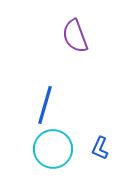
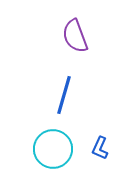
blue line: moved 19 px right, 10 px up
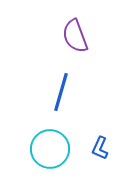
blue line: moved 3 px left, 3 px up
cyan circle: moved 3 px left
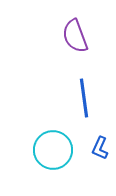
blue line: moved 23 px right, 6 px down; rotated 24 degrees counterclockwise
cyan circle: moved 3 px right, 1 px down
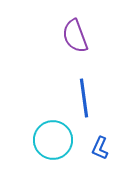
cyan circle: moved 10 px up
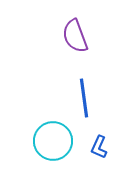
cyan circle: moved 1 px down
blue L-shape: moved 1 px left, 1 px up
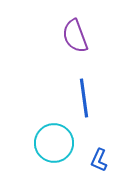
cyan circle: moved 1 px right, 2 px down
blue L-shape: moved 13 px down
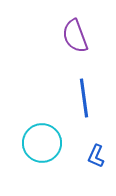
cyan circle: moved 12 px left
blue L-shape: moved 3 px left, 4 px up
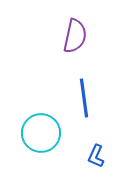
purple semicircle: rotated 148 degrees counterclockwise
cyan circle: moved 1 px left, 10 px up
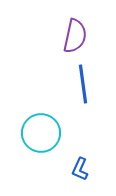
blue line: moved 1 px left, 14 px up
blue L-shape: moved 16 px left, 13 px down
